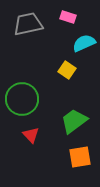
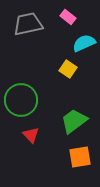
pink rectangle: rotated 21 degrees clockwise
yellow square: moved 1 px right, 1 px up
green circle: moved 1 px left, 1 px down
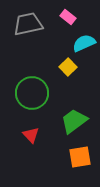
yellow square: moved 2 px up; rotated 12 degrees clockwise
green circle: moved 11 px right, 7 px up
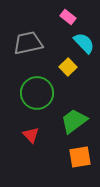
gray trapezoid: moved 19 px down
cyan semicircle: rotated 70 degrees clockwise
green circle: moved 5 px right
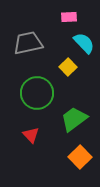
pink rectangle: moved 1 px right; rotated 42 degrees counterclockwise
green trapezoid: moved 2 px up
orange square: rotated 35 degrees counterclockwise
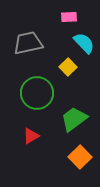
red triangle: moved 1 px down; rotated 42 degrees clockwise
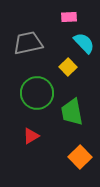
green trapezoid: moved 2 px left, 7 px up; rotated 64 degrees counterclockwise
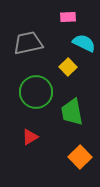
pink rectangle: moved 1 px left
cyan semicircle: rotated 20 degrees counterclockwise
green circle: moved 1 px left, 1 px up
red triangle: moved 1 px left, 1 px down
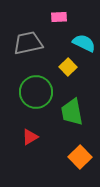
pink rectangle: moved 9 px left
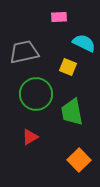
gray trapezoid: moved 4 px left, 9 px down
yellow square: rotated 24 degrees counterclockwise
green circle: moved 2 px down
orange square: moved 1 px left, 3 px down
